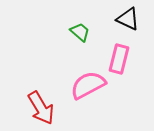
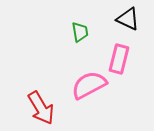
green trapezoid: rotated 40 degrees clockwise
pink semicircle: moved 1 px right
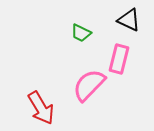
black triangle: moved 1 px right, 1 px down
green trapezoid: moved 1 px right, 1 px down; rotated 125 degrees clockwise
pink semicircle: rotated 18 degrees counterclockwise
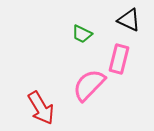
green trapezoid: moved 1 px right, 1 px down
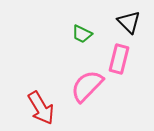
black triangle: moved 2 px down; rotated 20 degrees clockwise
pink semicircle: moved 2 px left, 1 px down
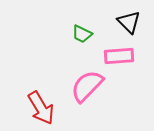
pink rectangle: moved 3 px up; rotated 72 degrees clockwise
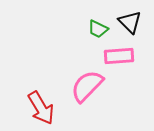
black triangle: moved 1 px right
green trapezoid: moved 16 px right, 5 px up
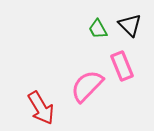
black triangle: moved 3 px down
green trapezoid: rotated 35 degrees clockwise
pink rectangle: moved 3 px right, 10 px down; rotated 72 degrees clockwise
